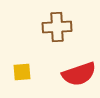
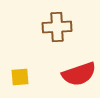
yellow square: moved 2 px left, 5 px down
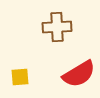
red semicircle: rotated 12 degrees counterclockwise
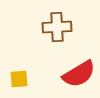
yellow square: moved 1 px left, 2 px down
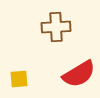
brown cross: moved 1 px left
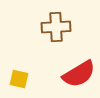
yellow square: rotated 18 degrees clockwise
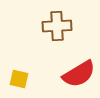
brown cross: moved 1 px right, 1 px up
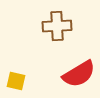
yellow square: moved 3 px left, 2 px down
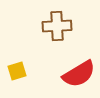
yellow square: moved 1 px right, 10 px up; rotated 30 degrees counterclockwise
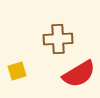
brown cross: moved 1 px right, 13 px down
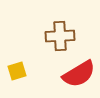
brown cross: moved 2 px right, 3 px up
